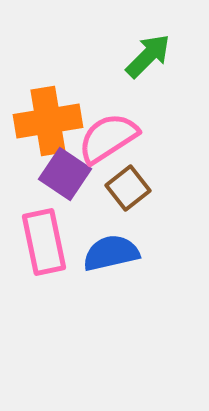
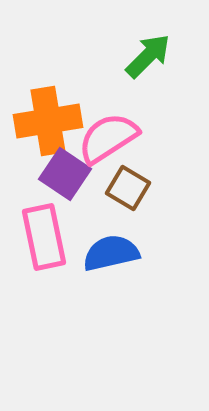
brown square: rotated 21 degrees counterclockwise
pink rectangle: moved 5 px up
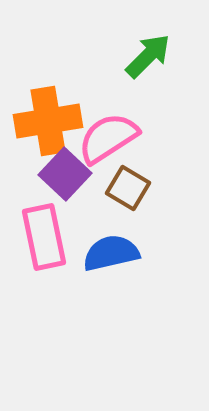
purple square: rotated 9 degrees clockwise
